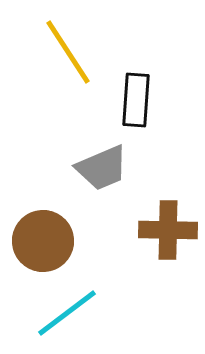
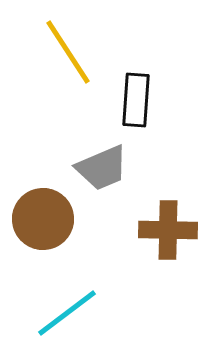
brown circle: moved 22 px up
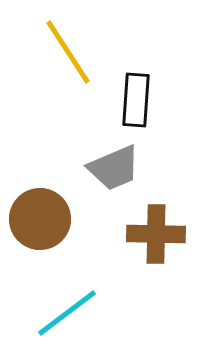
gray trapezoid: moved 12 px right
brown circle: moved 3 px left
brown cross: moved 12 px left, 4 px down
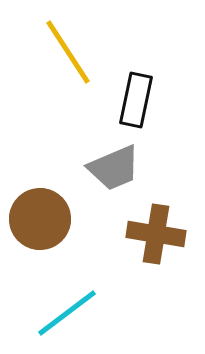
black rectangle: rotated 8 degrees clockwise
brown cross: rotated 8 degrees clockwise
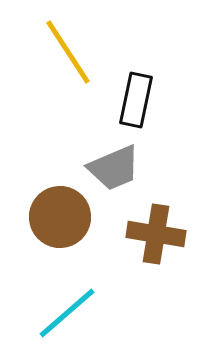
brown circle: moved 20 px right, 2 px up
cyan line: rotated 4 degrees counterclockwise
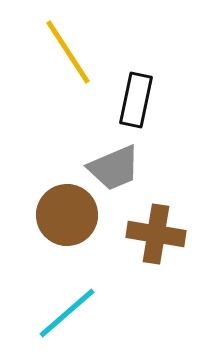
brown circle: moved 7 px right, 2 px up
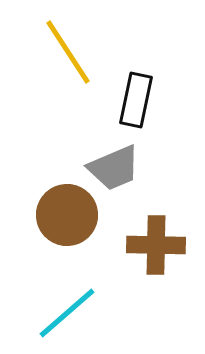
brown cross: moved 11 px down; rotated 8 degrees counterclockwise
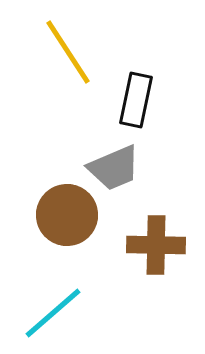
cyan line: moved 14 px left
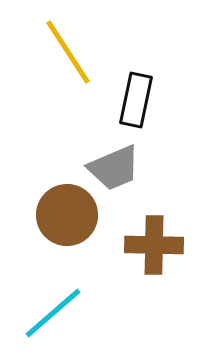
brown cross: moved 2 px left
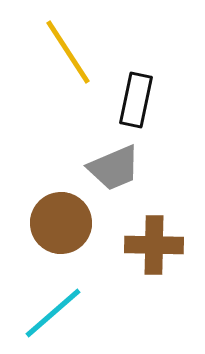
brown circle: moved 6 px left, 8 px down
